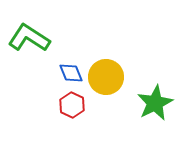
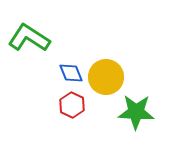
green star: moved 19 px left, 9 px down; rotated 30 degrees clockwise
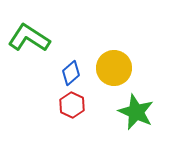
blue diamond: rotated 70 degrees clockwise
yellow circle: moved 8 px right, 9 px up
green star: rotated 21 degrees clockwise
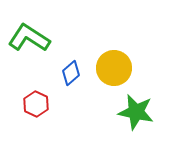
red hexagon: moved 36 px left, 1 px up
green star: rotated 12 degrees counterclockwise
